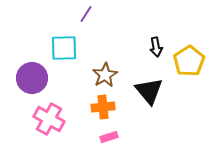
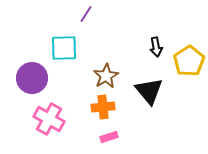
brown star: moved 1 px right, 1 px down
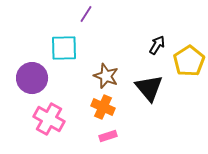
black arrow: moved 1 px right, 2 px up; rotated 138 degrees counterclockwise
brown star: rotated 20 degrees counterclockwise
black triangle: moved 3 px up
orange cross: rotated 30 degrees clockwise
pink rectangle: moved 1 px left, 1 px up
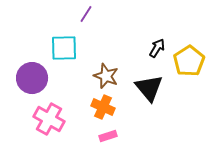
black arrow: moved 3 px down
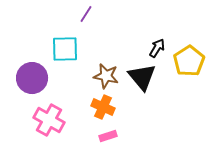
cyan square: moved 1 px right, 1 px down
brown star: rotated 10 degrees counterclockwise
black triangle: moved 7 px left, 11 px up
pink cross: moved 1 px down
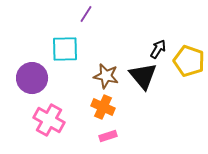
black arrow: moved 1 px right, 1 px down
yellow pentagon: rotated 20 degrees counterclockwise
black triangle: moved 1 px right, 1 px up
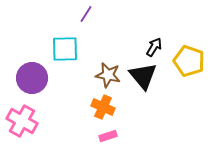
black arrow: moved 4 px left, 2 px up
brown star: moved 2 px right, 1 px up
pink cross: moved 27 px left, 1 px down
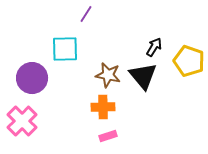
orange cross: rotated 25 degrees counterclockwise
pink cross: rotated 16 degrees clockwise
